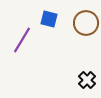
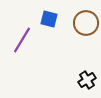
black cross: rotated 12 degrees clockwise
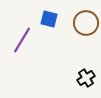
black cross: moved 1 px left, 2 px up
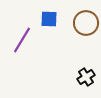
blue square: rotated 12 degrees counterclockwise
black cross: moved 1 px up
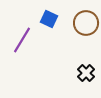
blue square: rotated 24 degrees clockwise
black cross: moved 4 px up; rotated 12 degrees counterclockwise
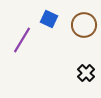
brown circle: moved 2 px left, 2 px down
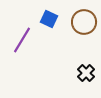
brown circle: moved 3 px up
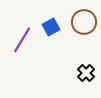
blue square: moved 2 px right, 8 px down; rotated 36 degrees clockwise
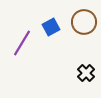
purple line: moved 3 px down
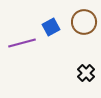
purple line: rotated 44 degrees clockwise
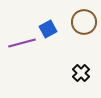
blue square: moved 3 px left, 2 px down
black cross: moved 5 px left
